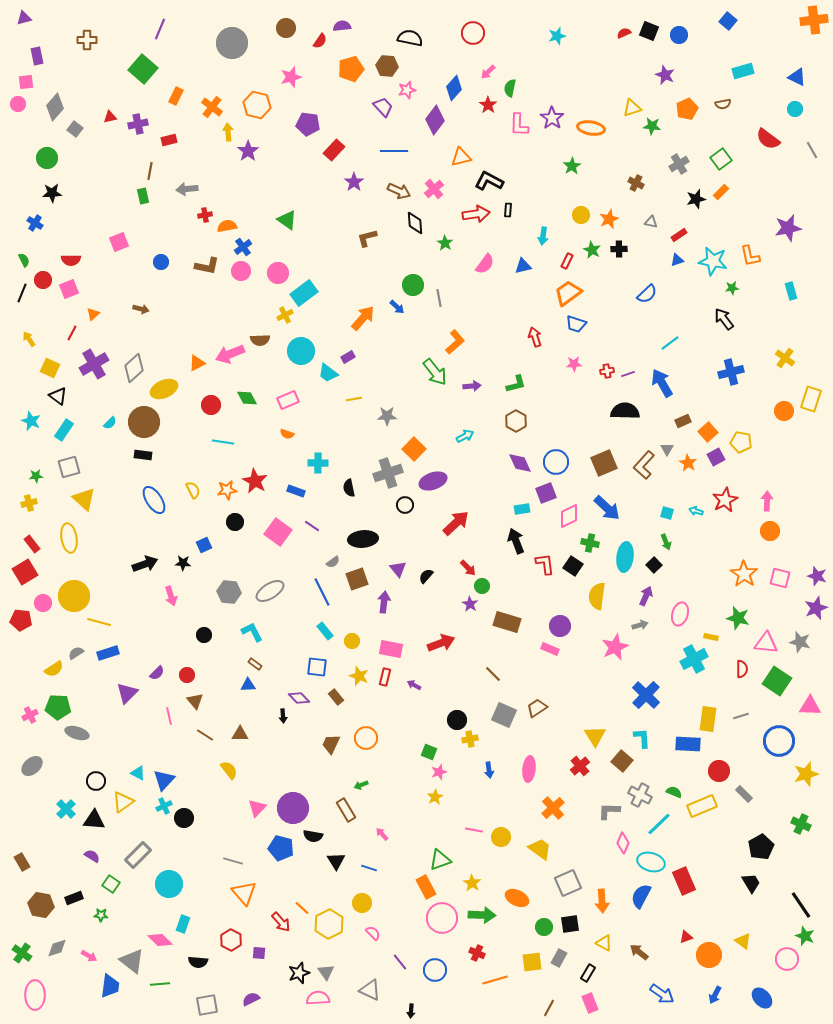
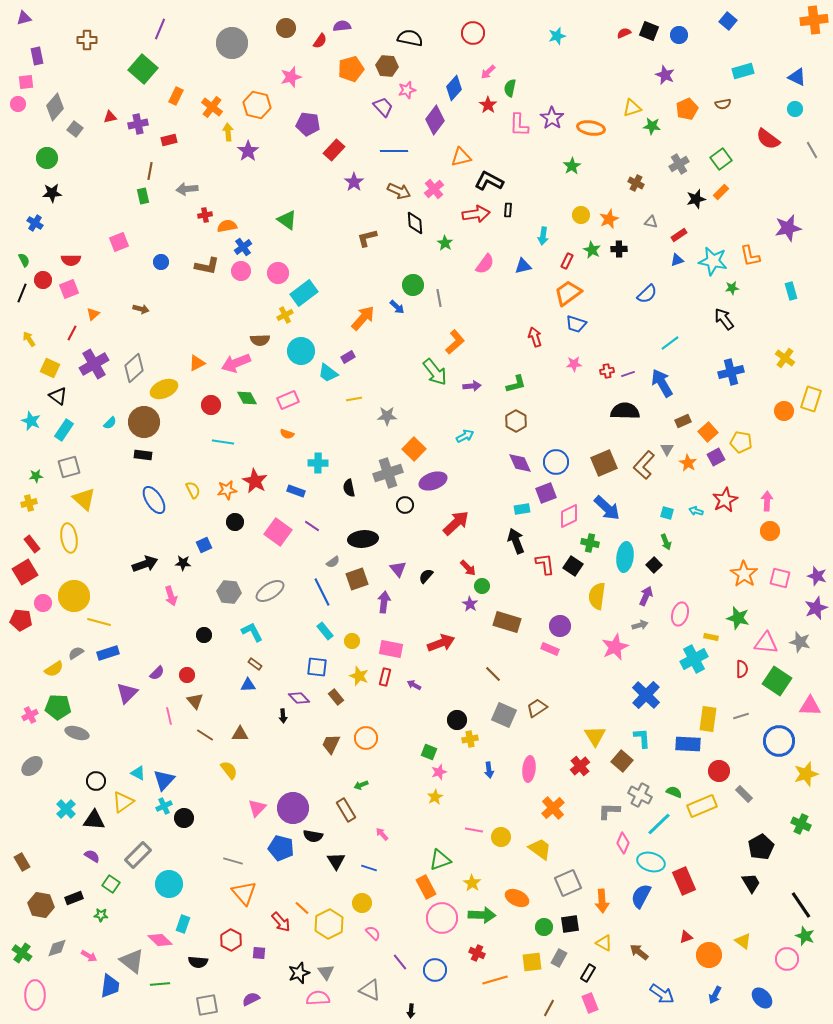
pink arrow at (230, 354): moved 6 px right, 9 px down
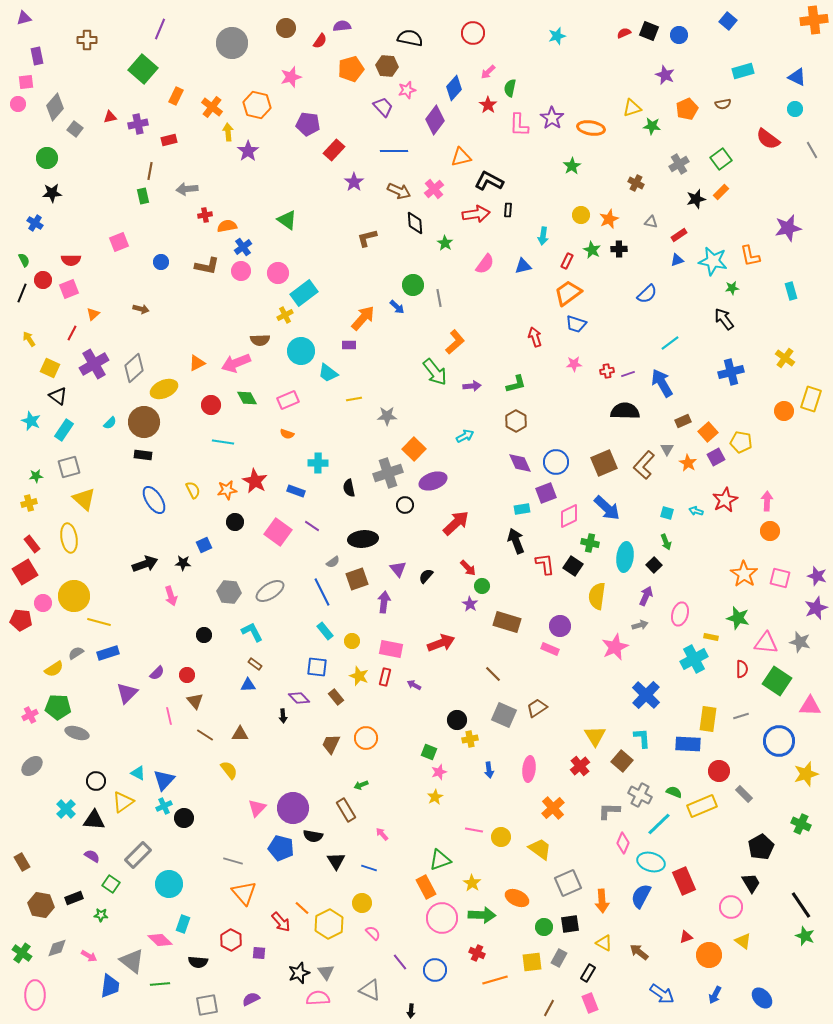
purple rectangle at (348, 357): moved 1 px right, 12 px up; rotated 32 degrees clockwise
pink circle at (787, 959): moved 56 px left, 52 px up
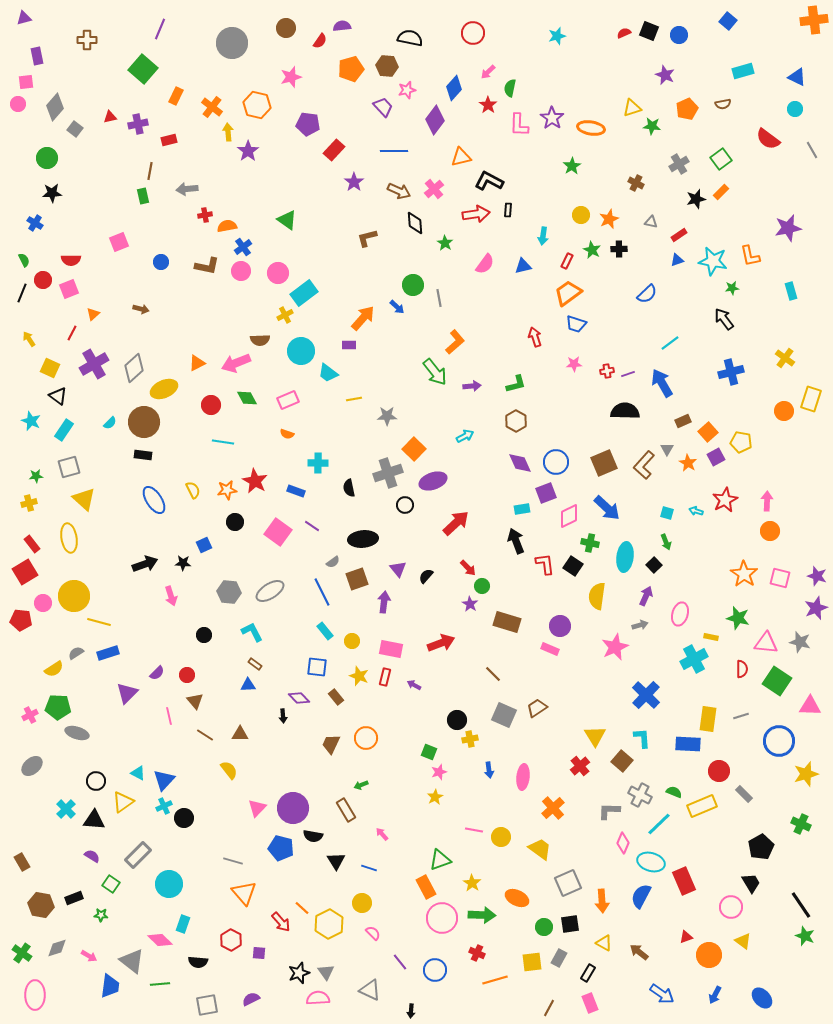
pink ellipse at (529, 769): moved 6 px left, 8 px down
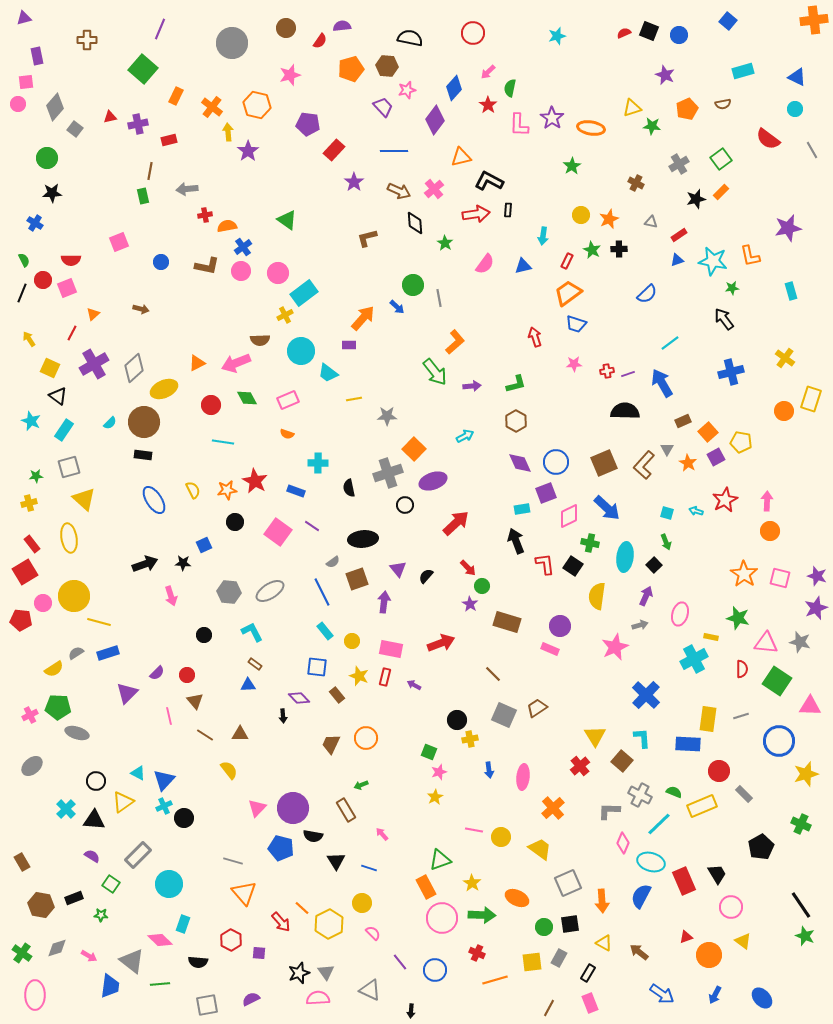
pink star at (291, 77): moved 1 px left, 2 px up
pink square at (69, 289): moved 2 px left, 1 px up
brown rectangle at (336, 697): moved 1 px right, 2 px up
black trapezoid at (751, 883): moved 34 px left, 9 px up
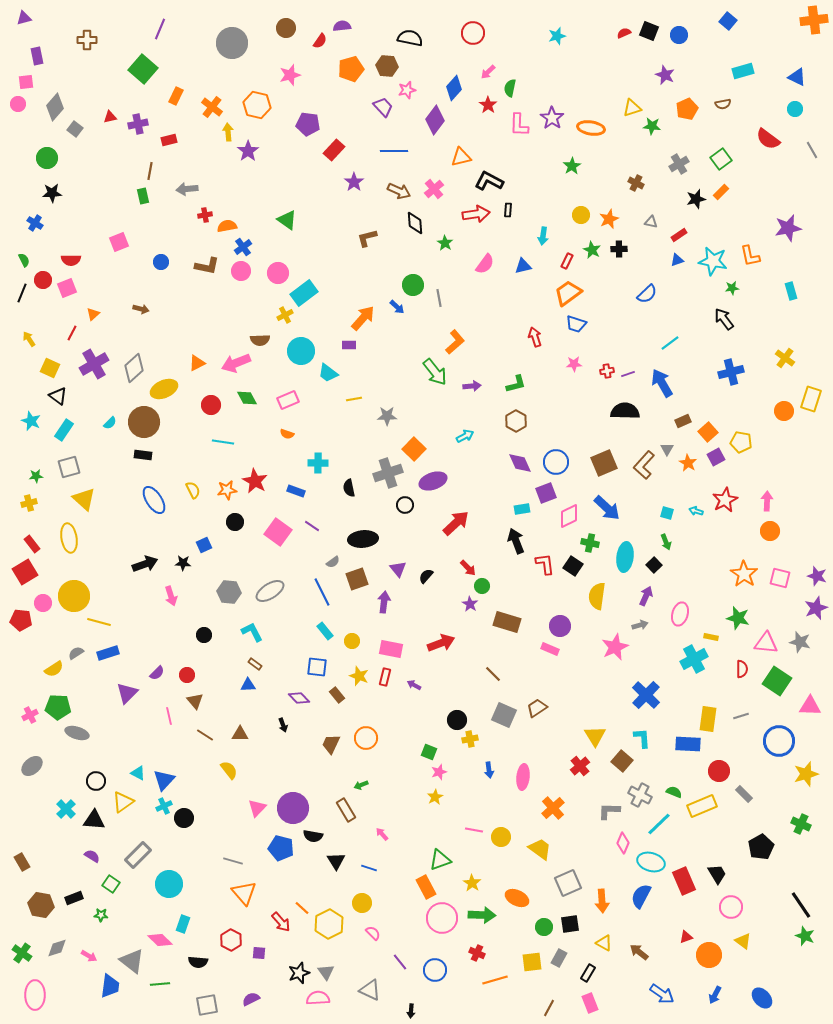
black arrow at (283, 716): moved 9 px down; rotated 16 degrees counterclockwise
